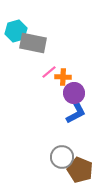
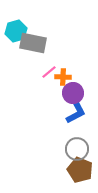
purple circle: moved 1 px left
gray circle: moved 15 px right, 8 px up
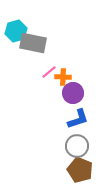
blue L-shape: moved 2 px right, 6 px down; rotated 10 degrees clockwise
gray circle: moved 3 px up
